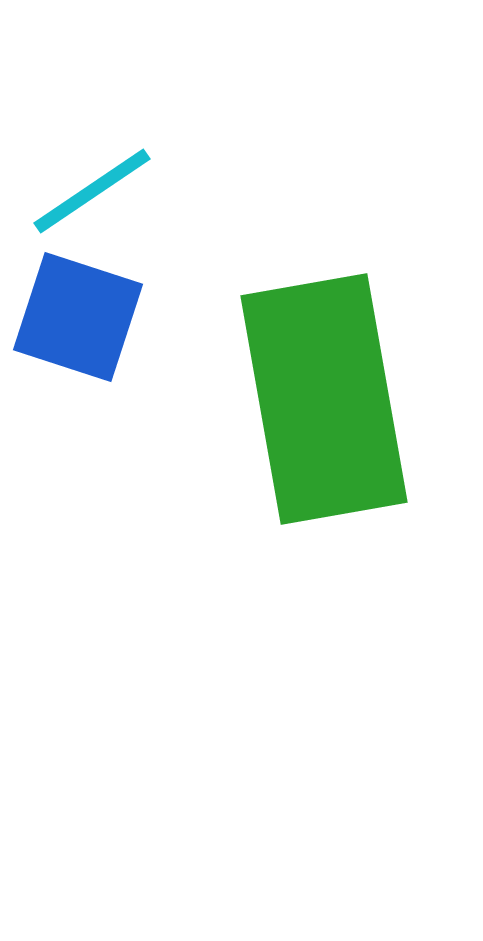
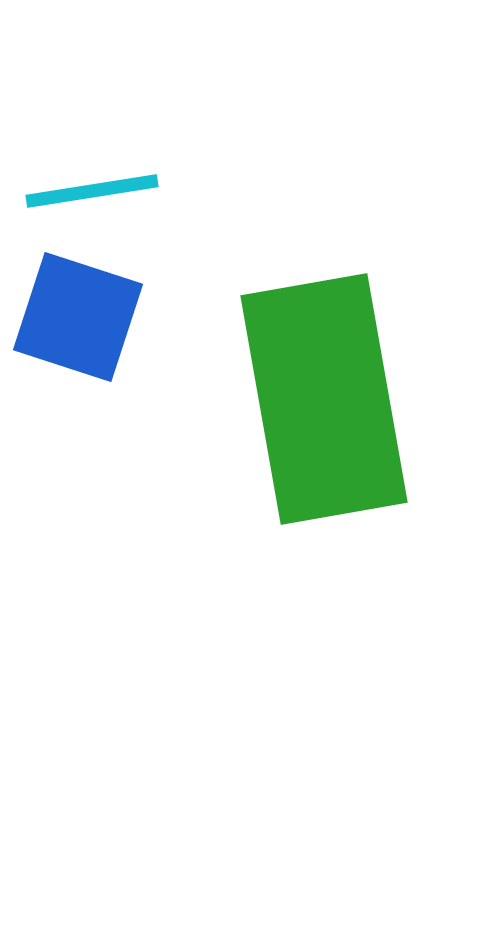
cyan line: rotated 25 degrees clockwise
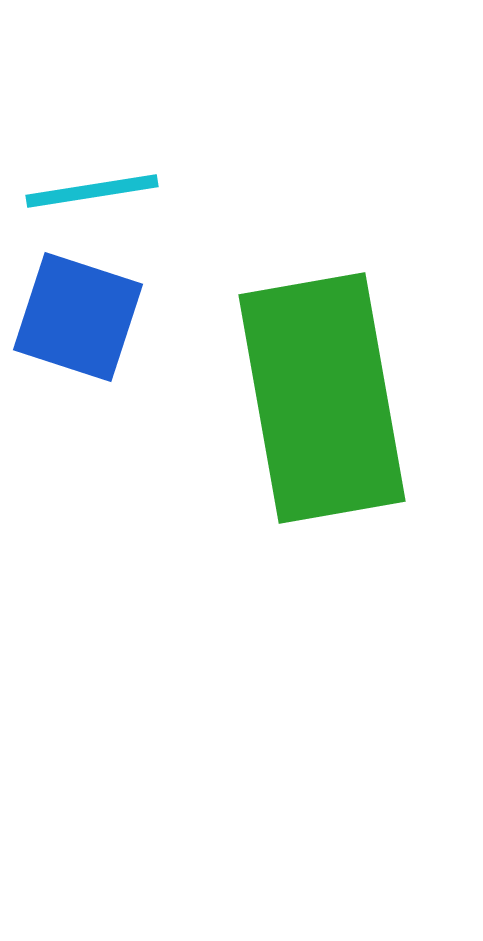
green rectangle: moved 2 px left, 1 px up
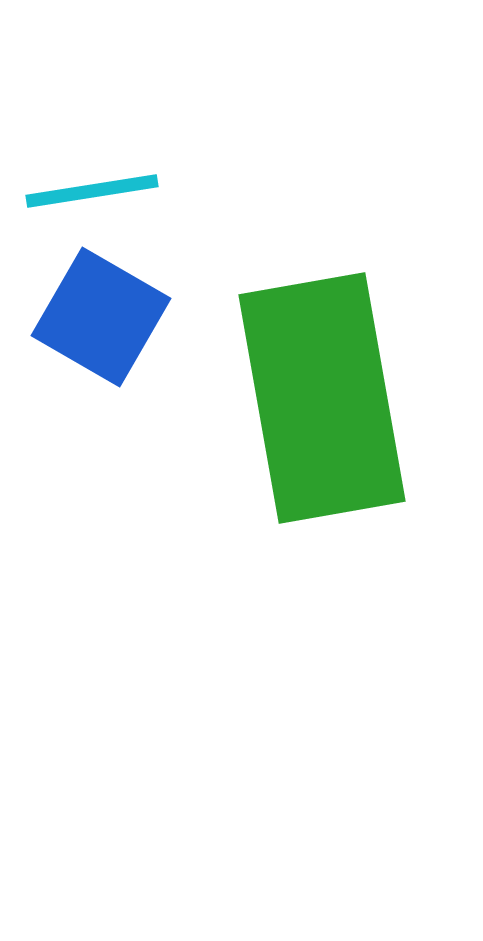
blue square: moved 23 px right; rotated 12 degrees clockwise
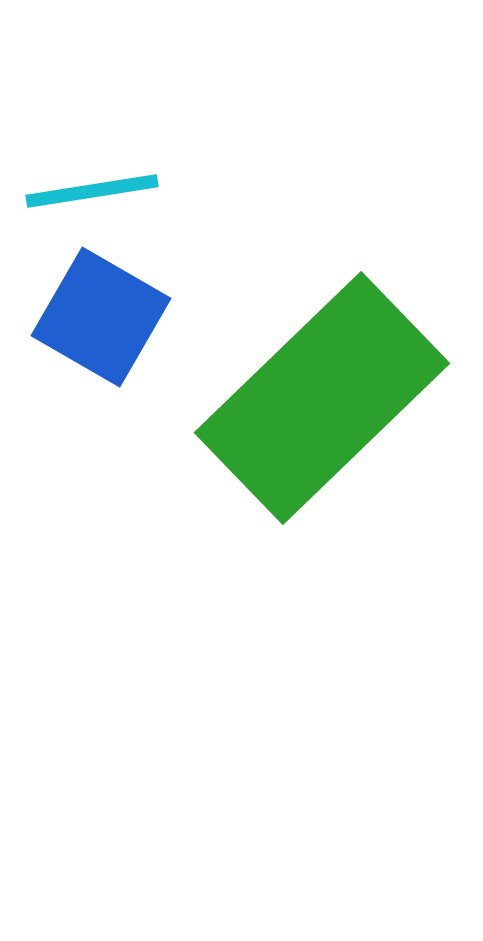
green rectangle: rotated 56 degrees clockwise
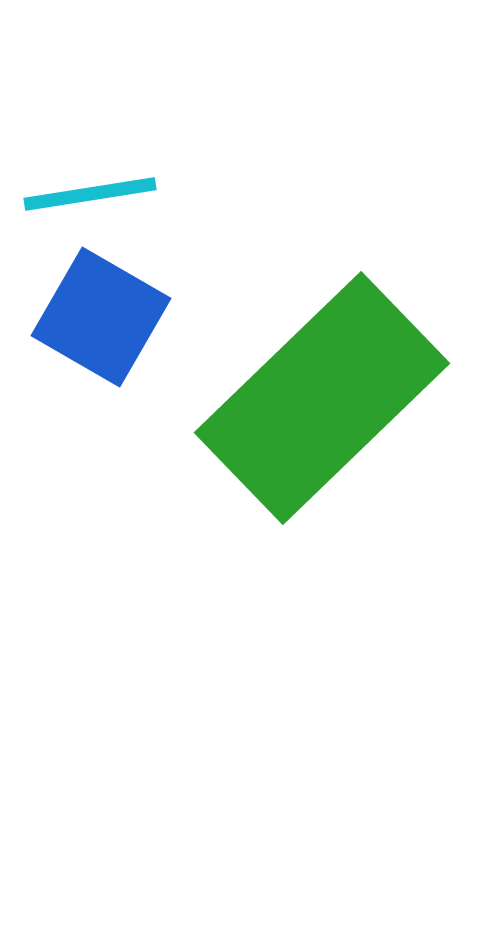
cyan line: moved 2 px left, 3 px down
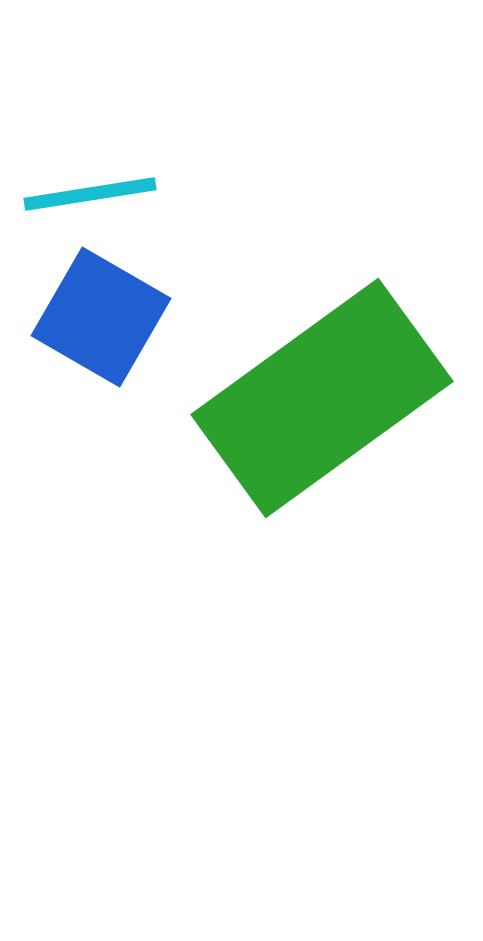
green rectangle: rotated 8 degrees clockwise
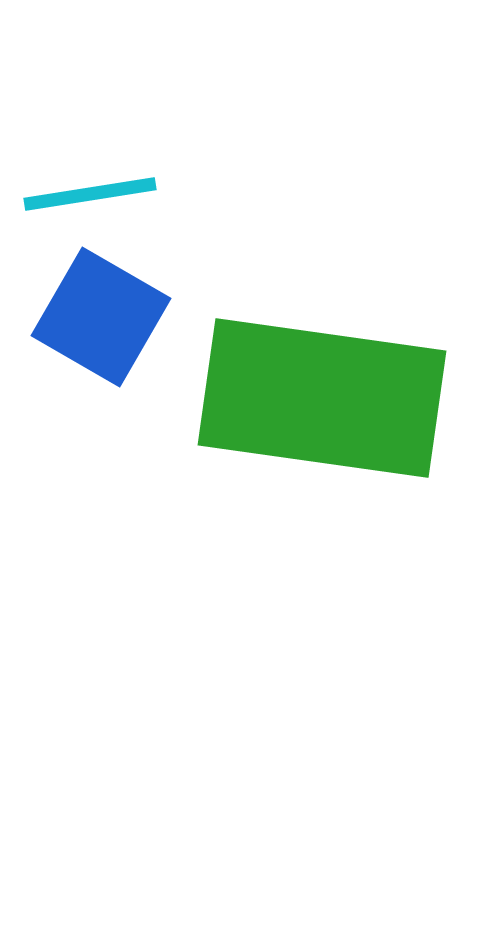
green rectangle: rotated 44 degrees clockwise
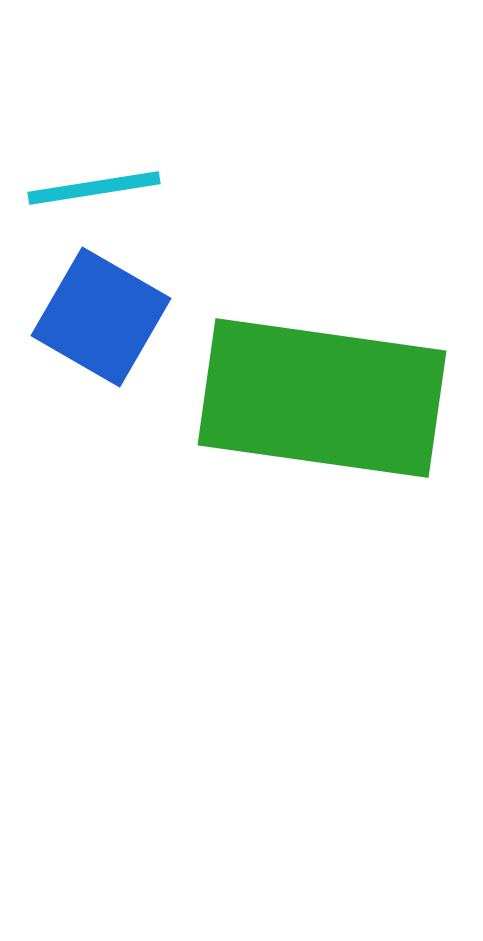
cyan line: moved 4 px right, 6 px up
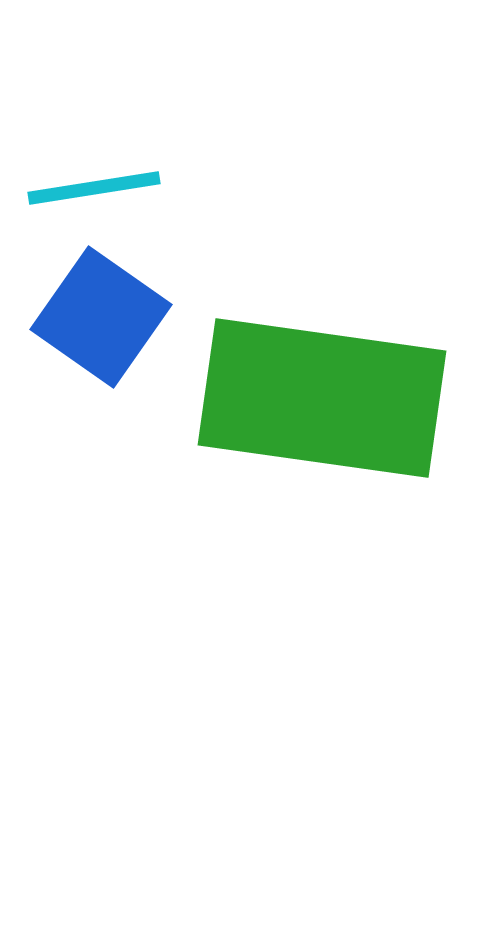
blue square: rotated 5 degrees clockwise
